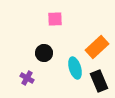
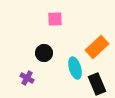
black rectangle: moved 2 px left, 3 px down
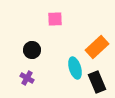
black circle: moved 12 px left, 3 px up
black rectangle: moved 2 px up
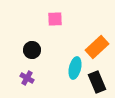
cyan ellipse: rotated 30 degrees clockwise
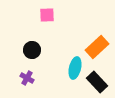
pink square: moved 8 px left, 4 px up
black rectangle: rotated 20 degrees counterclockwise
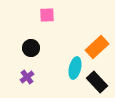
black circle: moved 1 px left, 2 px up
purple cross: moved 1 px up; rotated 24 degrees clockwise
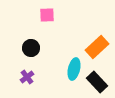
cyan ellipse: moved 1 px left, 1 px down
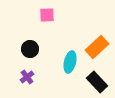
black circle: moved 1 px left, 1 px down
cyan ellipse: moved 4 px left, 7 px up
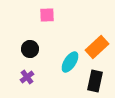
cyan ellipse: rotated 20 degrees clockwise
black rectangle: moved 2 px left, 1 px up; rotated 55 degrees clockwise
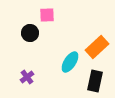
black circle: moved 16 px up
